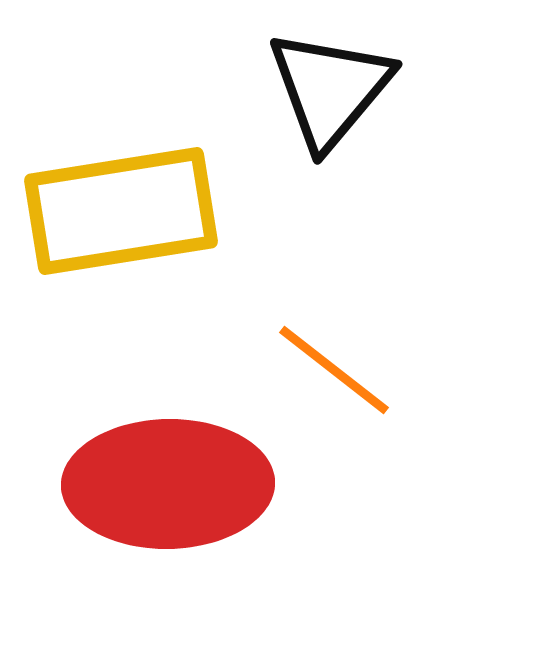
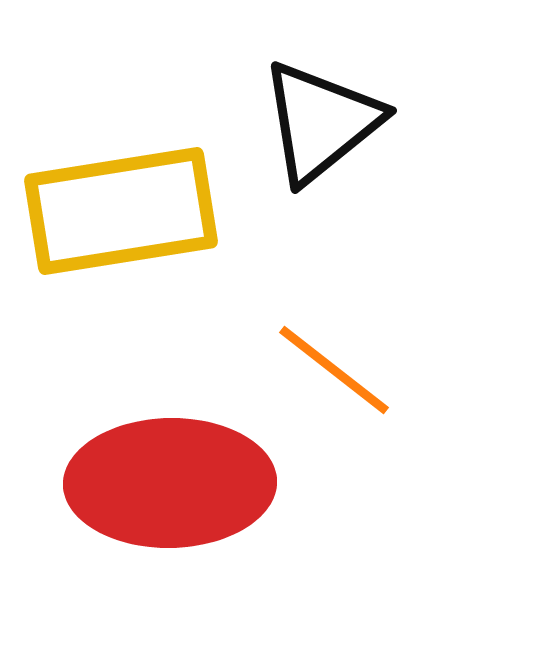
black triangle: moved 9 px left, 33 px down; rotated 11 degrees clockwise
red ellipse: moved 2 px right, 1 px up
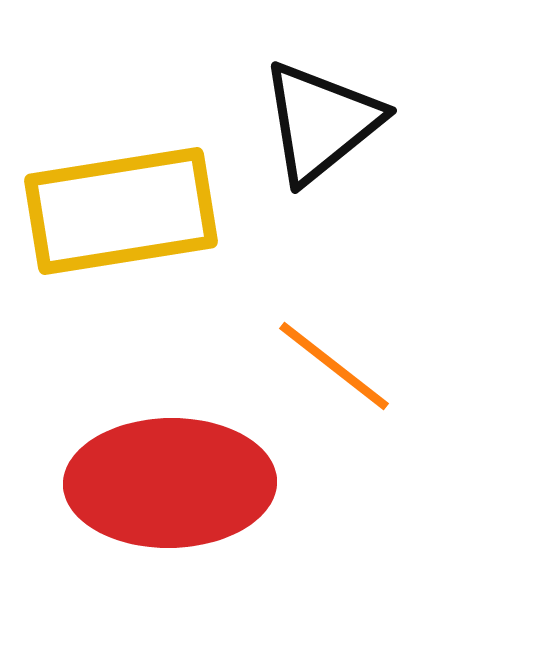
orange line: moved 4 px up
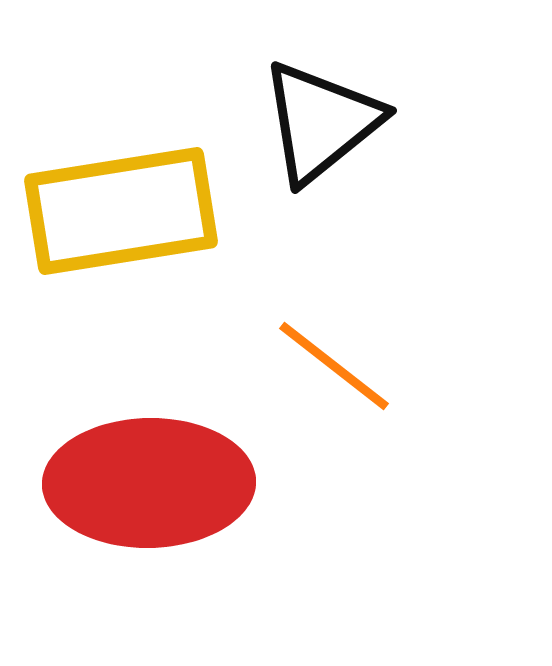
red ellipse: moved 21 px left
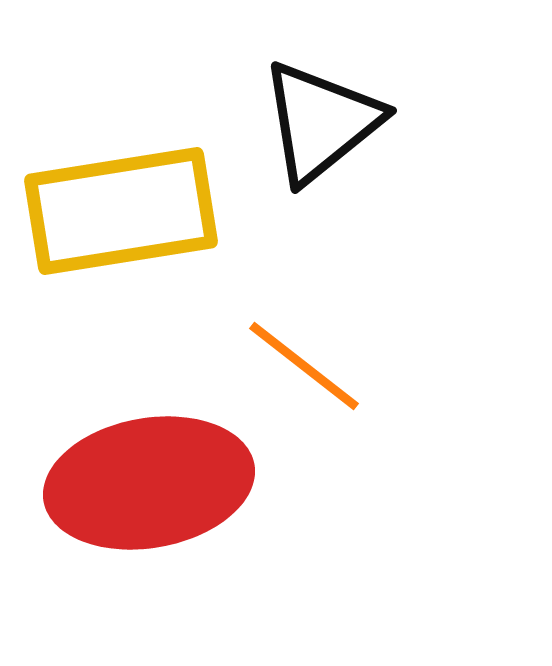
orange line: moved 30 px left
red ellipse: rotated 9 degrees counterclockwise
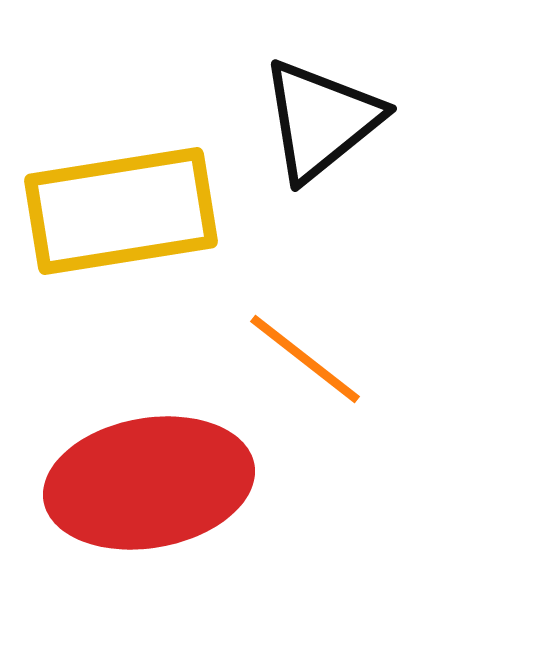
black triangle: moved 2 px up
orange line: moved 1 px right, 7 px up
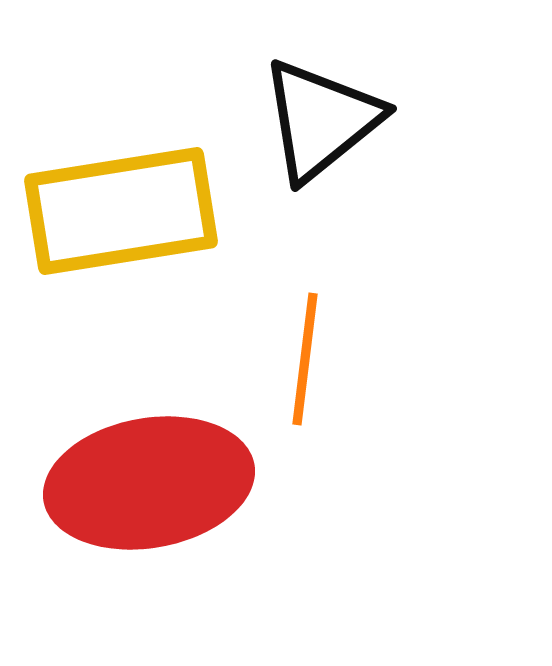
orange line: rotated 59 degrees clockwise
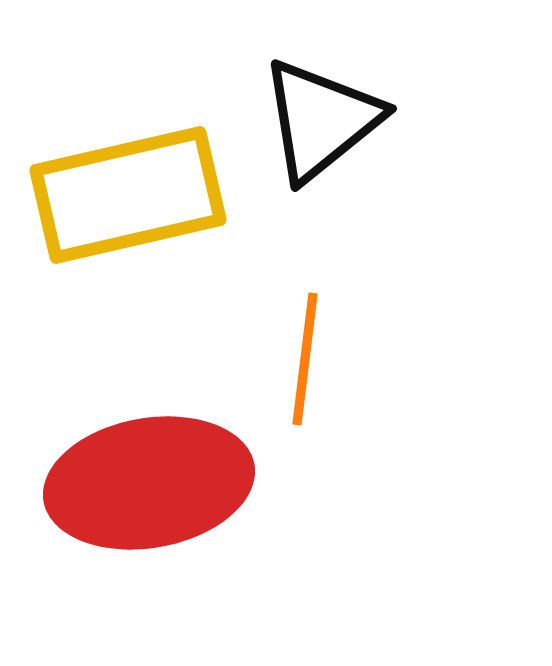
yellow rectangle: moved 7 px right, 16 px up; rotated 4 degrees counterclockwise
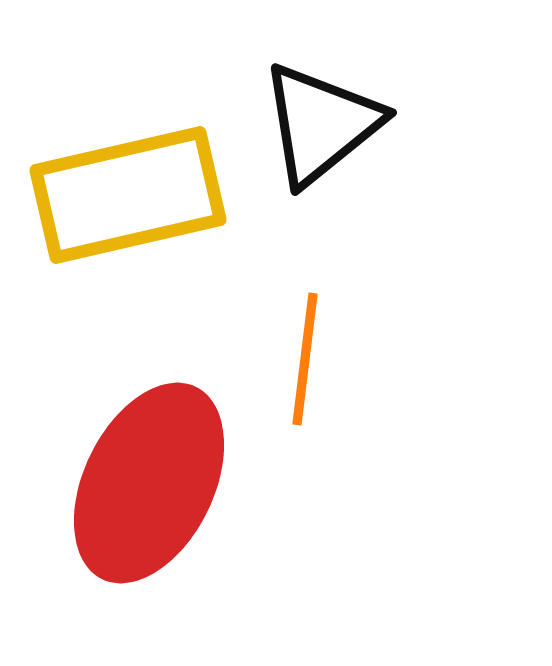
black triangle: moved 4 px down
red ellipse: rotated 54 degrees counterclockwise
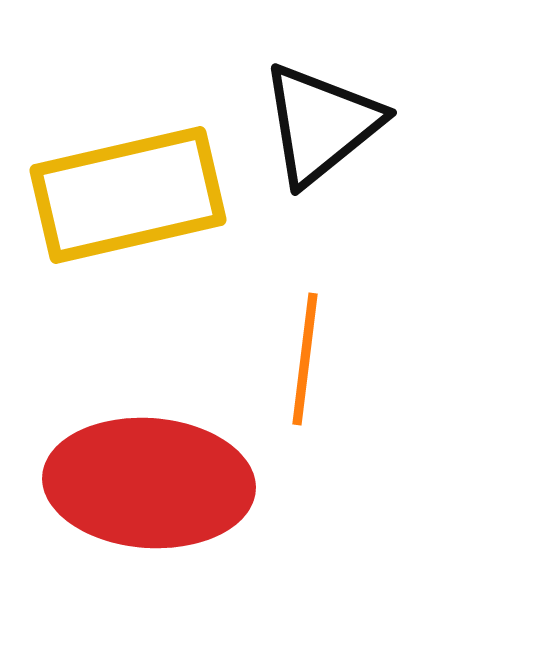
red ellipse: rotated 68 degrees clockwise
